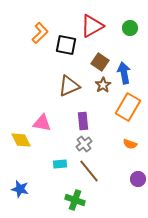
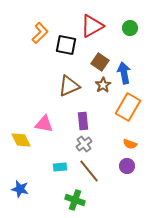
pink triangle: moved 2 px right, 1 px down
cyan rectangle: moved 3 px down
purple circle: moved 11 px left, 13 px up
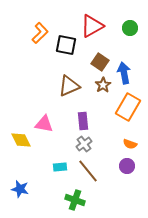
brown line: moved 1 px left
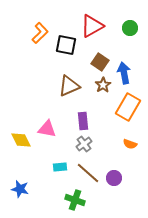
pink triangle: moved 3 px right, 5 px down
purple circle: moved 13 px left, 12 px down
brown line: moved 2 px down; rotated 10 degrees counterclockwise
